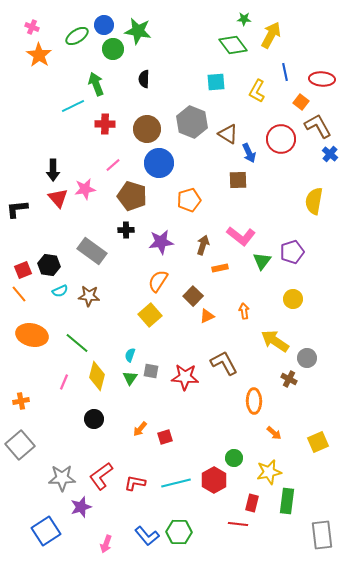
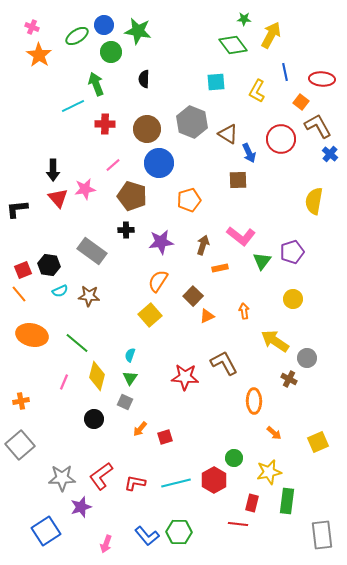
green circle at (113, 49): moved 2 px left, 3 px down
gray square at (151, 371): moved 26 px left, 31 px down; rotated 14 degrees clockwise
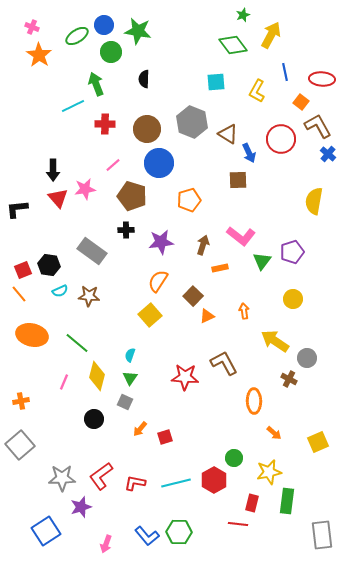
green star at (244, 19): moved 1 px left, 4 px up; rotated 24 degrees counterclockwise
blue cross at (330, 154): moved 2 px left
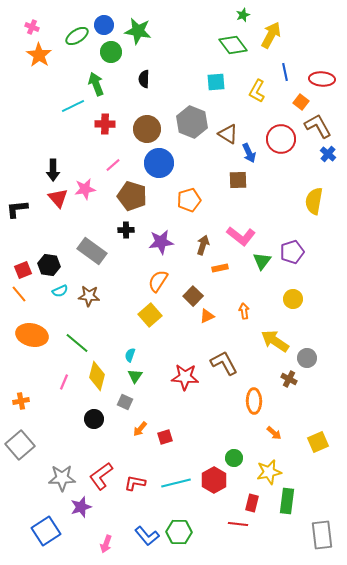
green triangle at (130, 378): moved 5 px right, 2 px up
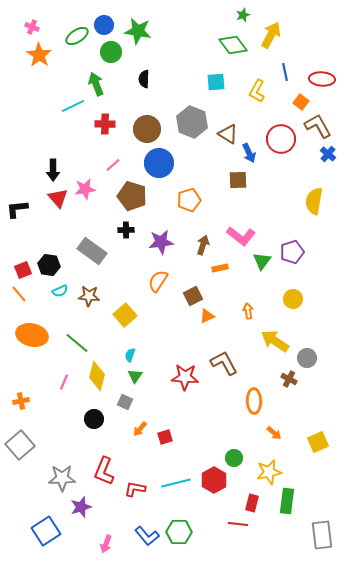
brown square at (193, 296): rotated 18 degrees clockwise
orange arrow at (244, 311): moved 4 px right
yellow square at (150, 315): moved 25 px left
red L-shape at (101, 476): moved 3 px right, 5 px up; rotated 32 degrees counterclockwise
red L-shape at (135, 483): moved 6 px down
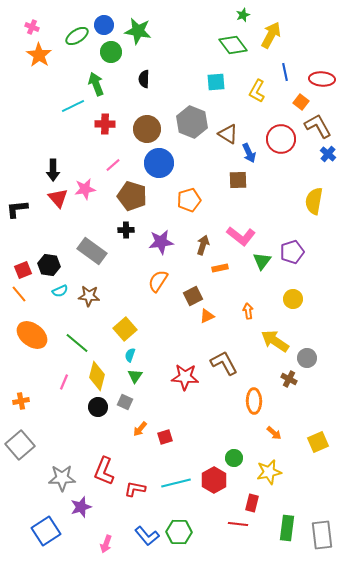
yellow square at (125, 315): moved 14 px down
orange ellipse at (32, 335): rotated 24 degrees clockwise
black circle at (94, 419): moved 4 px right, 12 px up
green rectangle at (287, 501): moved 27 px down
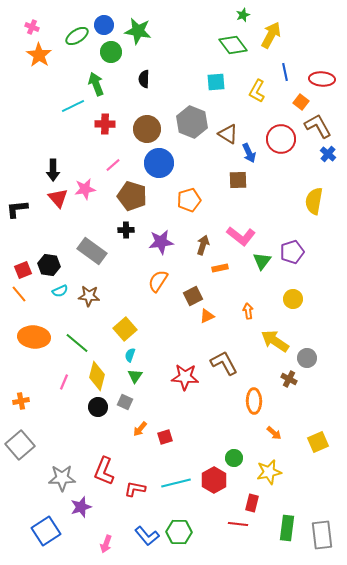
orange ellipse at (32, 335): moved 2 px right, 2 px down; rotated 32 degrees counterclockwise
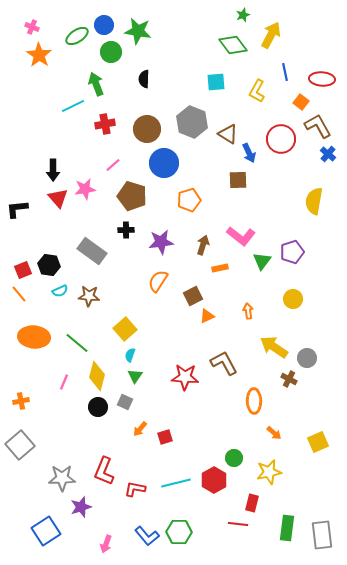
red cross at (105, 124): rotated 12 degrees counterclockwise
blue circle at (159, 163): moved 5 px right
yellow arrow at (275, 341): moved 1 px left, 6 px down
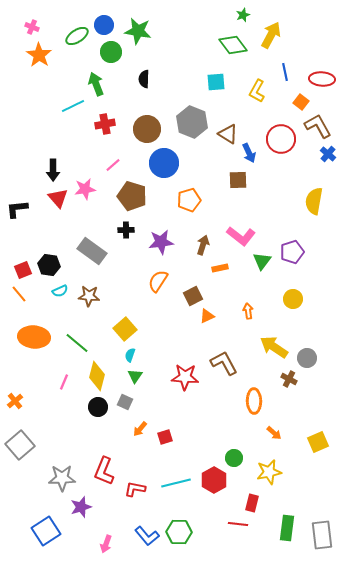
orange cross at (21, 401): moved 6 px left; rotated 28 degrees counterclockwise
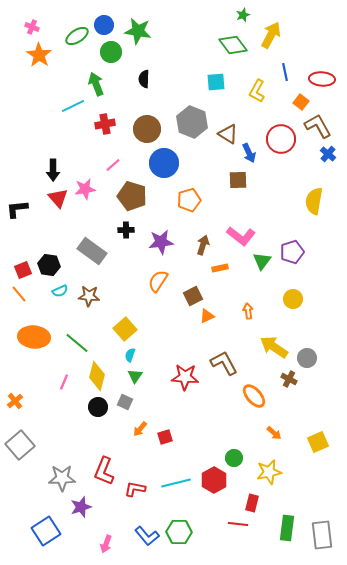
orange ellipse at (254, 401): moved 5 px up; rotated 40 degrees counterclockwise
